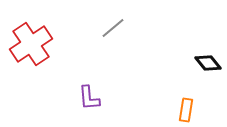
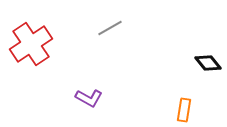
gray line: moved 3 px left; rotated 10 degrees clockwise
purple L-shape: rotated 56 degrees counterclockwise
orange rectangle: moved 2 px left
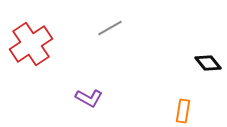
orange rectangle: moved 1 px left, 1 px down
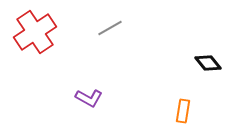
red cross: moved 4 px right, 12 px up
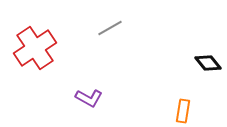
red cross: moved 16 px down
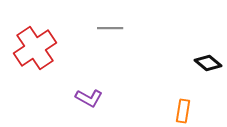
gray line: rotated 30 degrees clockwise
black diamond: rotated 12 degrees counterclockwise
